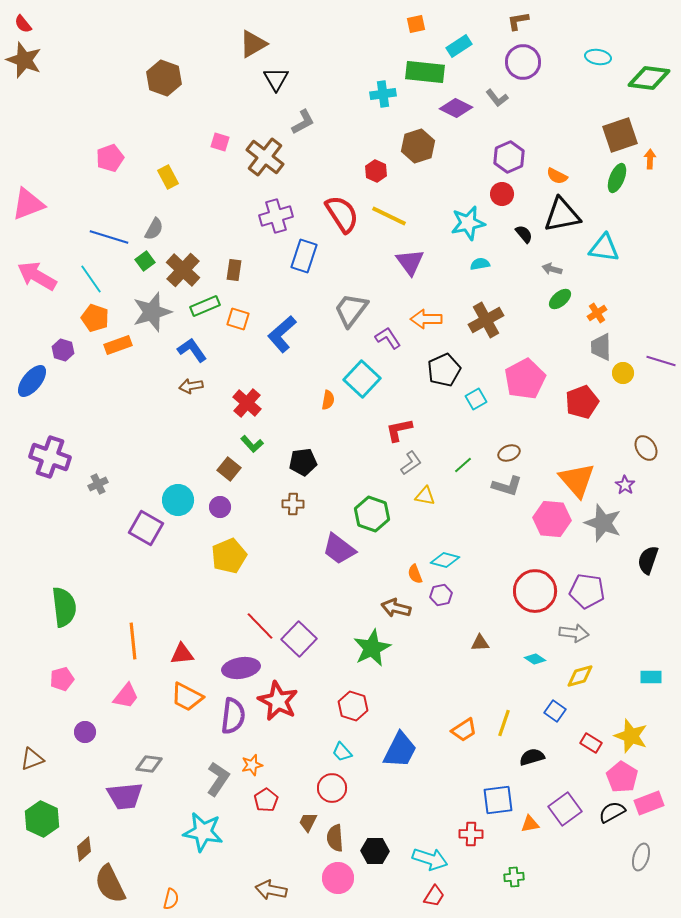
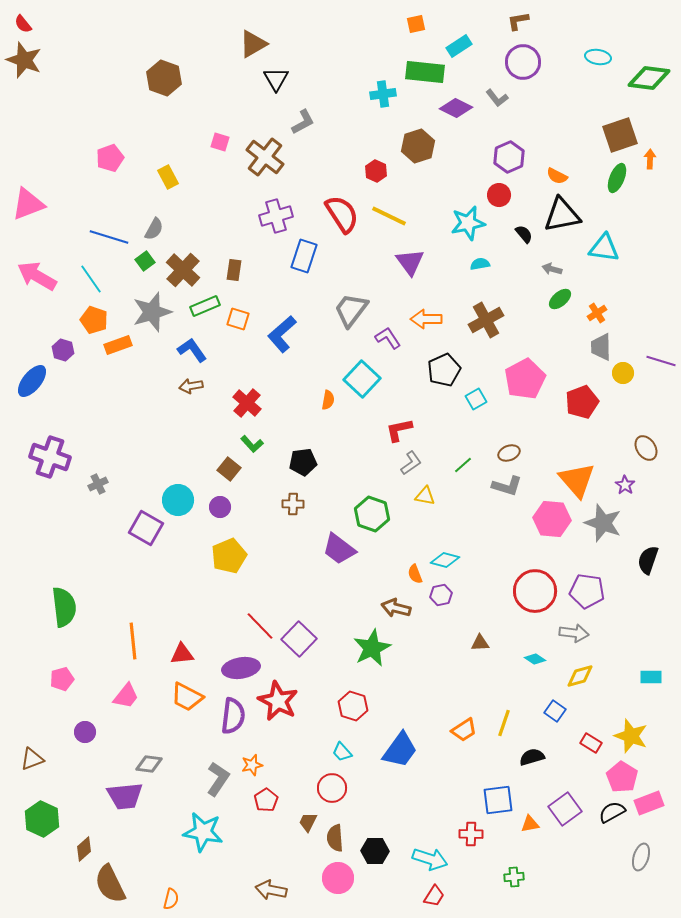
red circle at (502, 194): moved 3 px left, 1 px down
orange pentagon at (95, 318): moved 1 px left, 2 px down
blue trapezoid at (400, 750): rotated 9 degrees clockwise
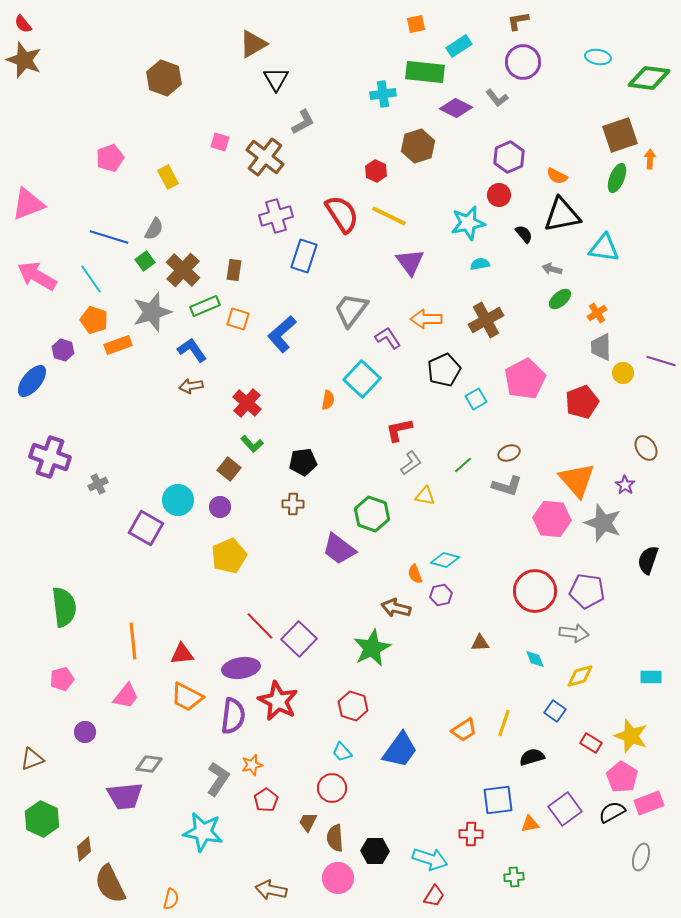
cyan diamond at (535, 659): rotated 35 degrees clockwise
